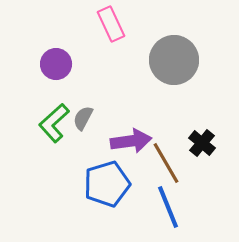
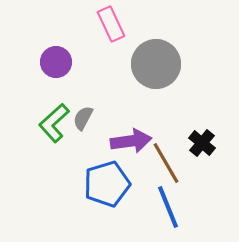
gray circle: moved 18 px left, 4 px down
purple circle: moved 2 px up
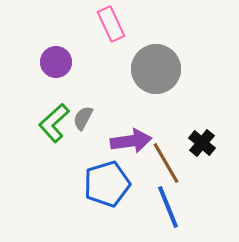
gray circle: moved 5 px down
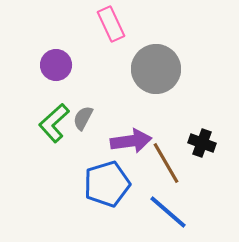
purple circle: moved 3 px down
black cross: rotated 20 degrees counterclockwise
blue line: moved 5 px down; rotated 27 degrees counterclockwise
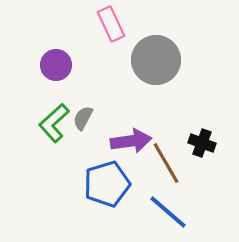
gray circle: moved 9 px up
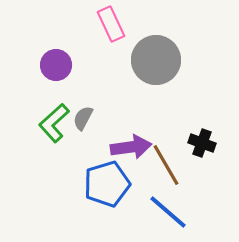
purple arrow: moved 6 px down
brown line: moved 2 px down
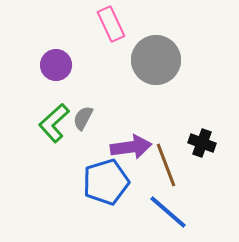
brown line: rotated 9 degrees clockwise
blue pentagon: moved 1 px left, 2 px up
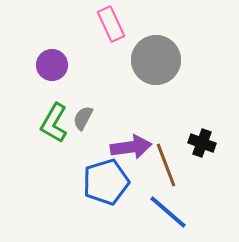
purple circle: moved 4 px left
green L-shape: rotated 18 degrees counterclockwise
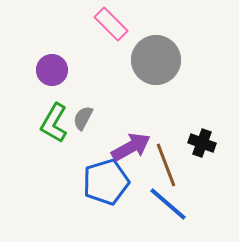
pink rectangle: rotated 20 degrees counterclockwise
purple circle: moved 5 px down
purple arrow: rotated 21 degrees counterclockwise
blue line: moved 8 px up
